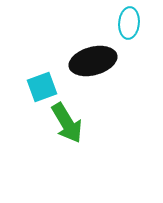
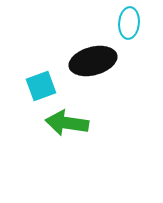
cyan square: moved 1 px left, 1 px up
green arrow: rotated 129 degrees clockwise
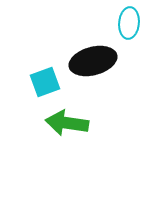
cyan square: moved 4 px right, 4 px up
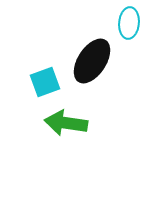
black ellipse: moved 1 px left; rotated 42 degrees counterclockwise
green arrow: moved 1 px left
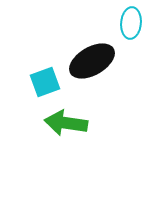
cyan ellipse: moved 2 px right
black ellipse: rotated 27 degrees clockwise
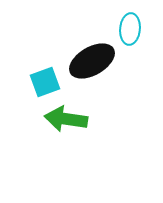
cyan ellipse: moved 1 px left, 6 px down
green arrow: moved 4 px up
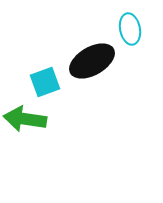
cyan ellipse: rotated 16 degrees counterclockwise
green arrow: moved 41 px left
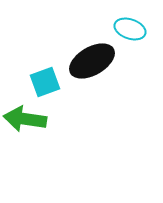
cyan ellipse: rotated 60 degrees counterclockwise
